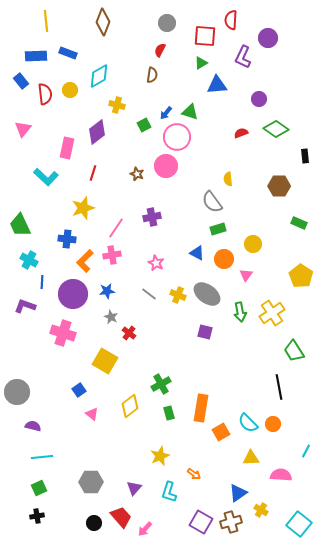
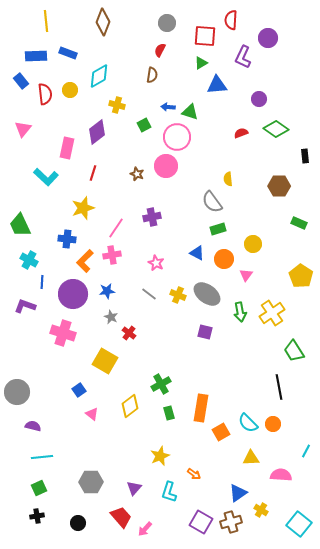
blue arrow at (166, 113): moved 2 px right, 6 px up; rotated 56 degrees clockwise
black circle at (94, 523): moved 16 px left
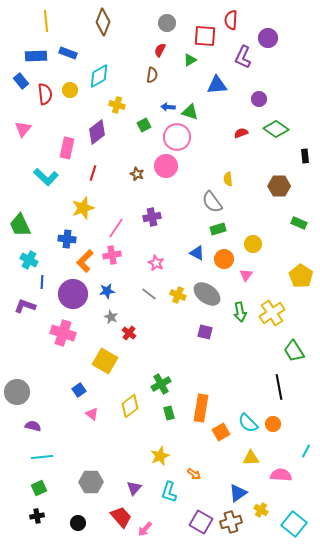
green triangle at (201, 63): moved 11 px left, 3 px up
cyan square at (299, 524): moved 5 px left
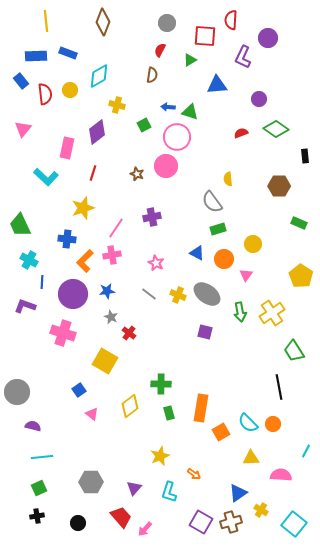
green cross at (161, 384): rotated 30 degrees clockwise
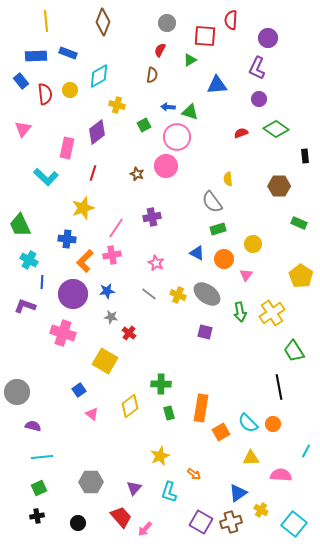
purple L-shape at (243, 57): moved 14 px right, 11 px down
gray star at (111, 317): rotated 16 degrees counterclockwise
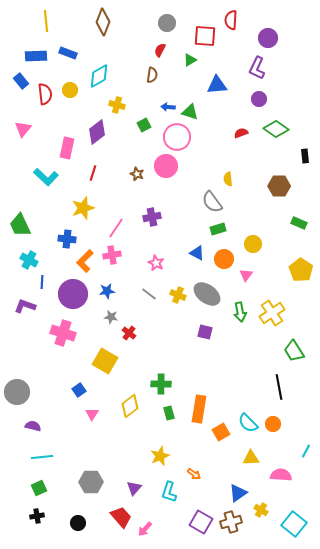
yellow pentagon at (301, 276): moved 6 px up
orange rectangle at (201, 408): moved 2 px left, 1 px down
pink triangle at (92, 414): rotated 24 degrees clockwise
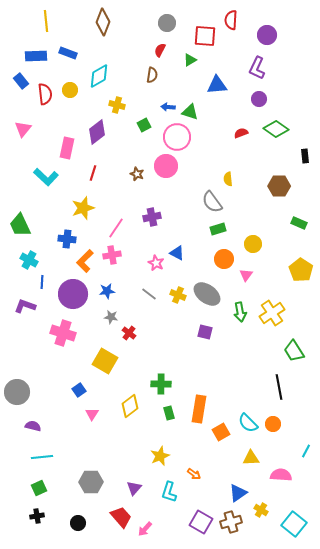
purple circle at (268, 38): moved 1 px left, 3 px up
blue triangle at (197, 253): moved 20 px left
